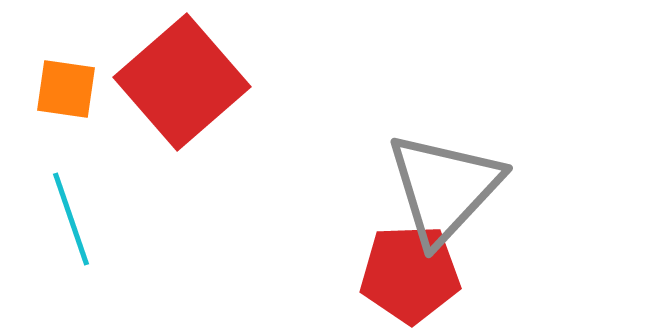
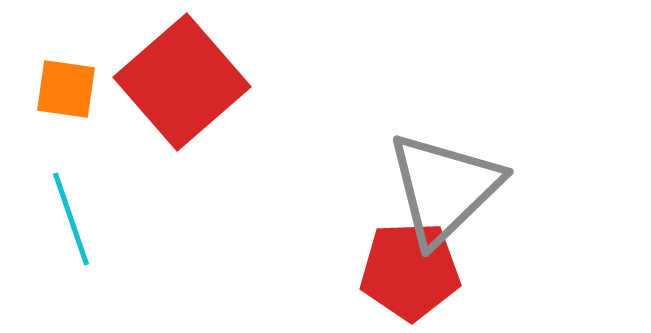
gray triangle: rotated 3 degrees clockwise
red pentagon: moved 3 px up
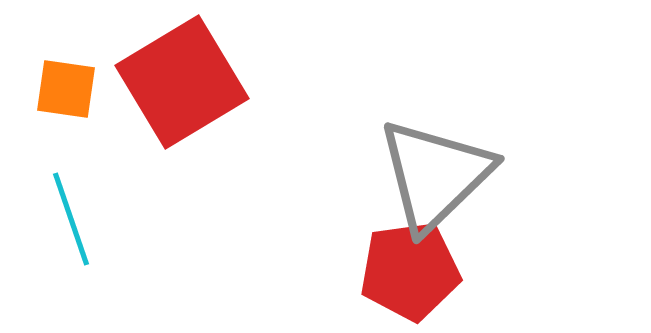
red square: rotated 10 degrees clockwise
gray triangle: moved 9 px left, 13 px up
red pentagon: rotated 6 degrees counterclockwise
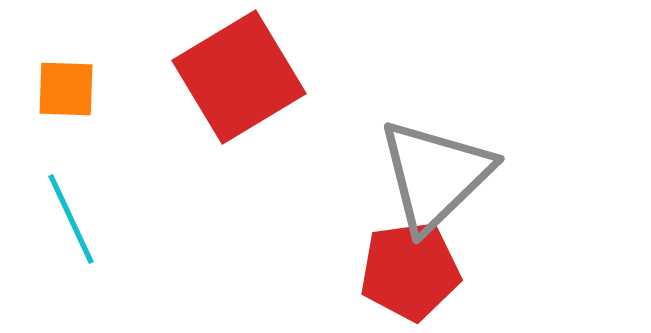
red square: moved 57 px right, 5 px up
orange square: rotated 6 degrees counterclockwise
cyan line: rotated 6 degrees counterclockwise
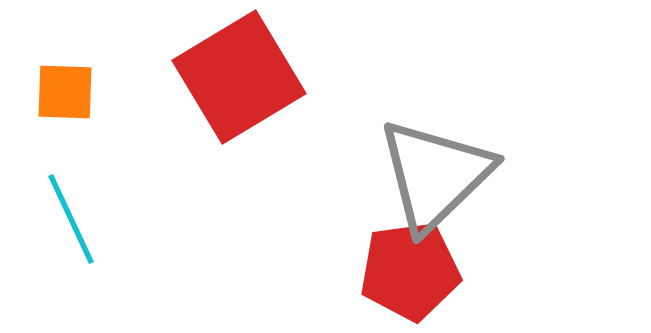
orange square: moved 1 px left, 3 px down
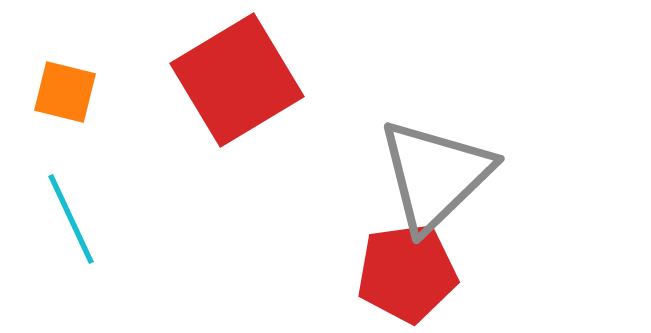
red square: moved 2 px left, 3 px down
orange square: rotated 12 degrees clockwise
red pentagon: moved 3 px left, 2 px down
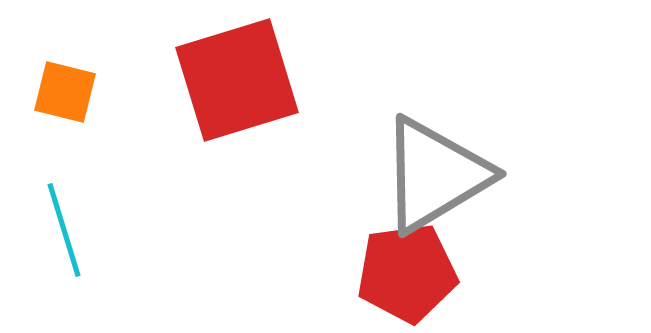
red square: rotated 14 degrees clockwise
gray triangle: rotated 13 degrees clockwise
cyan line: moved 7 px left, 11 px down; rotated 8 degrees clockwise
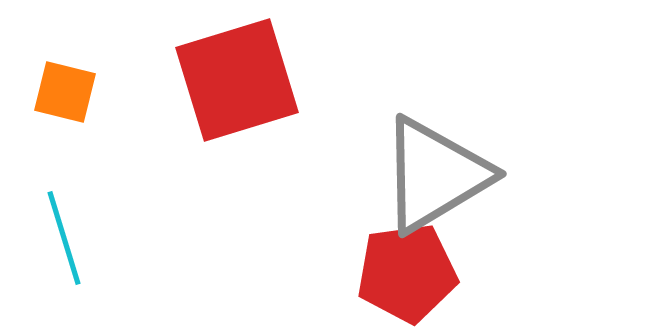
cyan line: moved 8 px down
